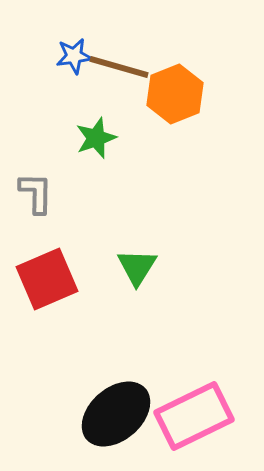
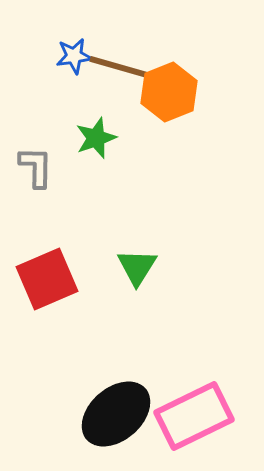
orange hexagon: moved 6 px left, 2 px up
gray L-shape: moved 26 px up
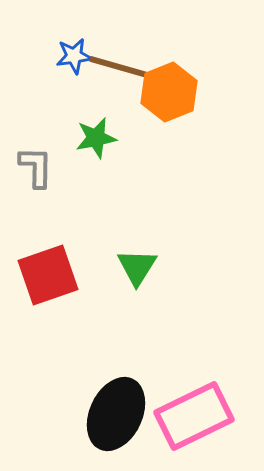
green star: rotated 9 degrees clockwise
red square: moved 1 px right, 4 px up; rotated 4 degrees clockwise
black ellipse: rotated 24 degrees counterclockwise
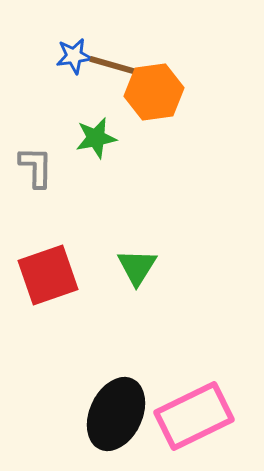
orange hexagon: moved 15 px left; rotated 14 degrees clockwise
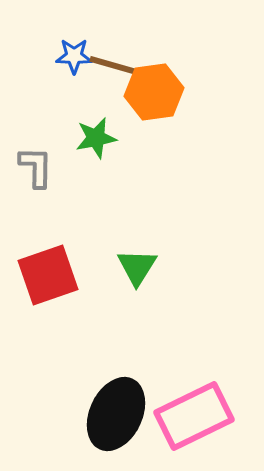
blue star: rotated 9 degrees clockwise
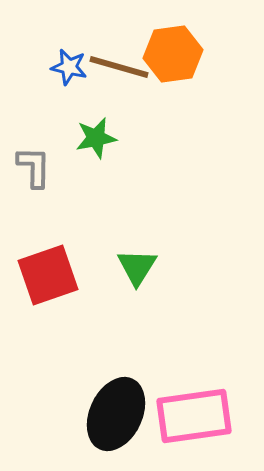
blue star: moved 5 px left, 11 px down; rotated 12 degrees clockwise
orange hexagon: moved 19 px right, 38 px up
gray L-shape: moved 2 px left
pink rectangle: rotated 18 degrees clockwise
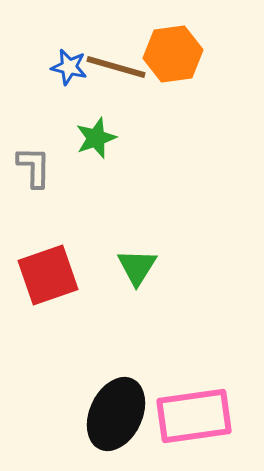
brown line: moved 3 px left
green star: rotated 9 degrees counterclockwise
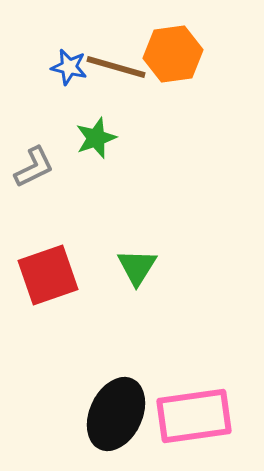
gray L-shape: rotated 63 degrees clockwise
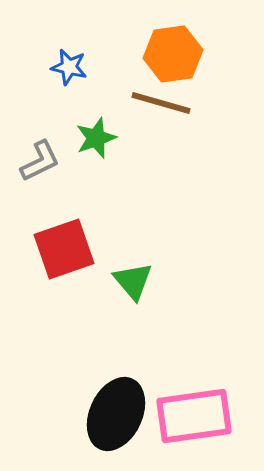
brown line: moved 45 px right, 36 px down
gray L-shape: moved 6 px right, 6 px up
green triangle: moved 4 px left, 14 px down; rotated 12 degrees counterclockwise
red square: moved 16 px right, 26 px up
